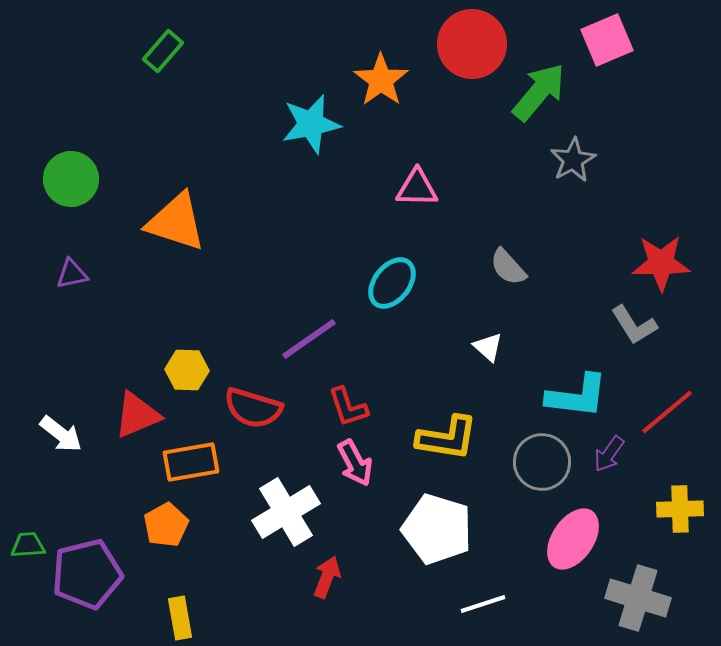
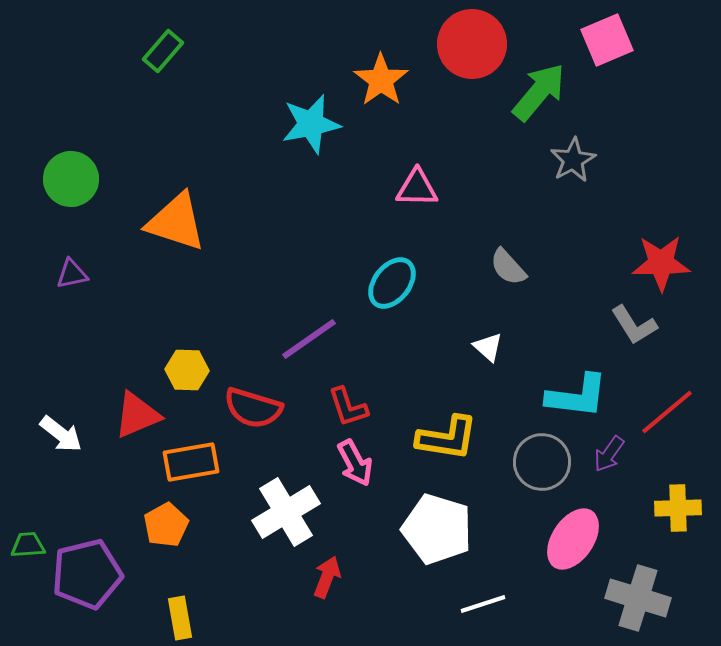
yellow cross: moved 2 px left, 1 px up
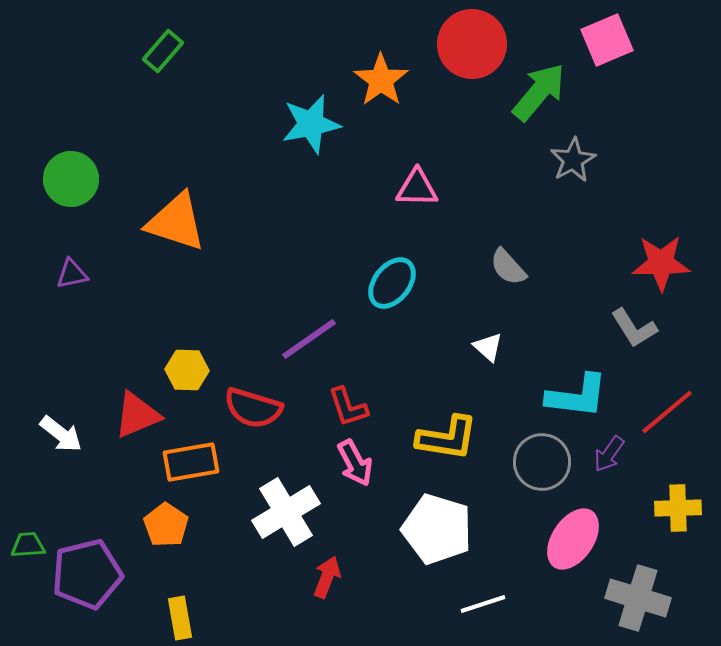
gray L-shape: moved 3 px down
orange pentagon: rotated 9 degrees counterclockwise
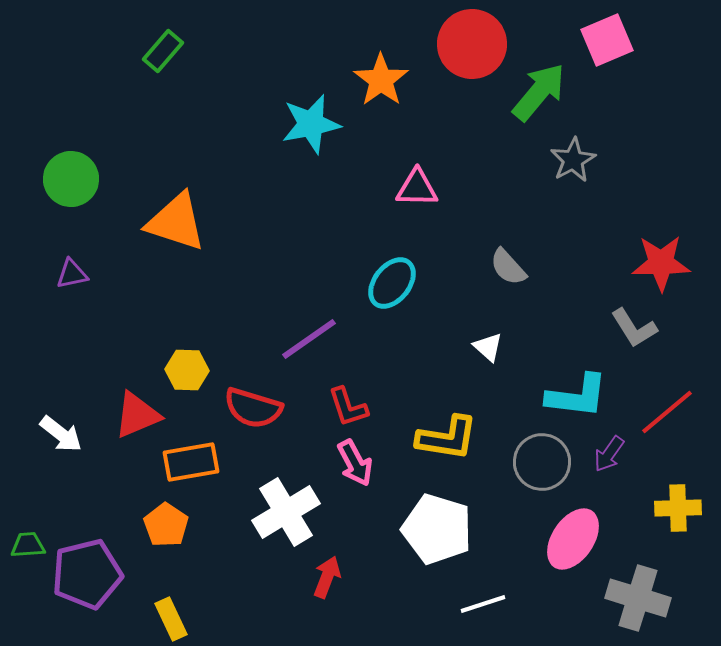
yellow rectangle: moved 9 px left, 1 px down; rotated 15 degrees counterclockwise
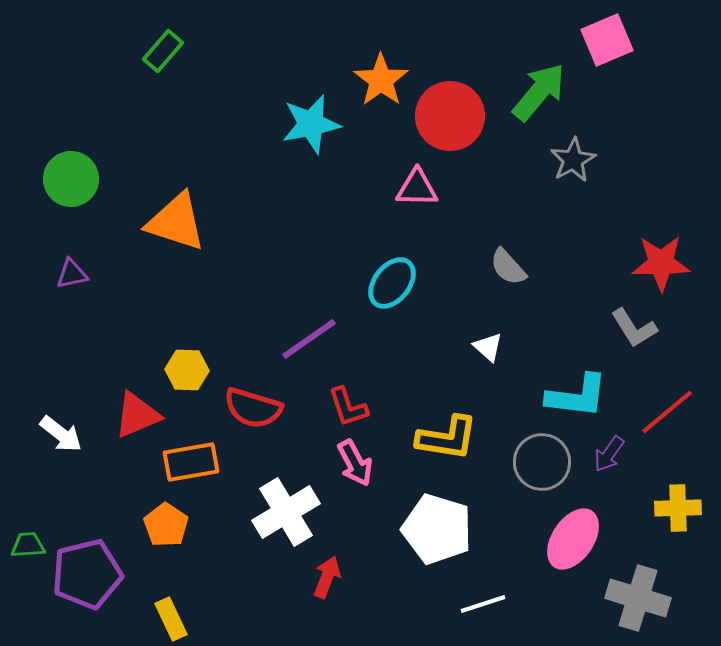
red circle: moved 22 px left, 72 px down
